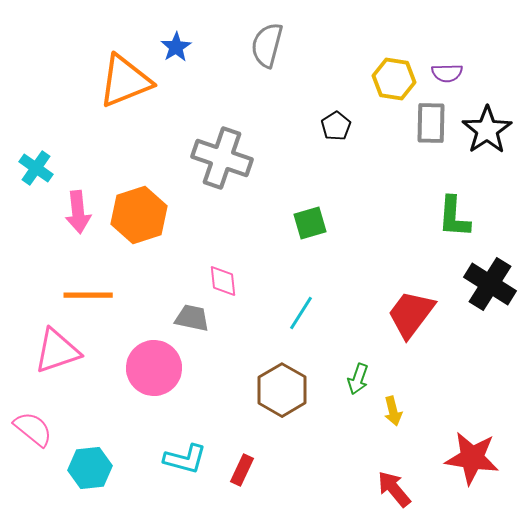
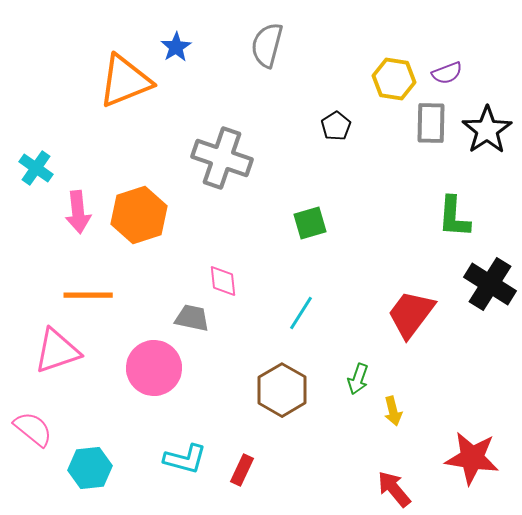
purple semicircle: rotated 20 degrees counterclockwise
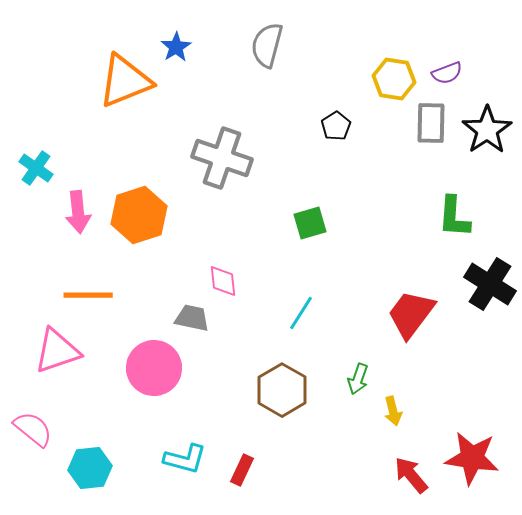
red arrow: moved 17 px right, 14 px up
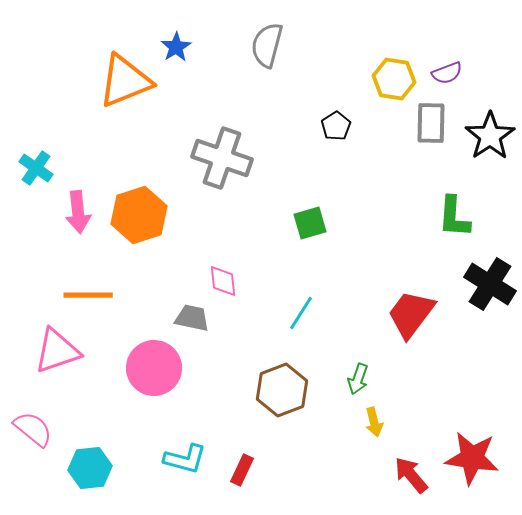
black star: moved 3 px right, 6 px down
brown hexagon: rotated 9 degrees clockwise
yellow arrow: moved 19 px left, 11 px down
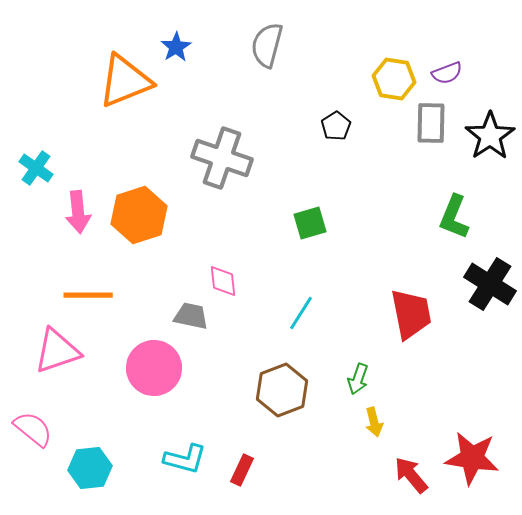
green L-shape: rotated 18 degrees clockwise
red trapezoid: rotated 132 degrees clockwise
gray trapezoid: moved 1 px left, 2 px up
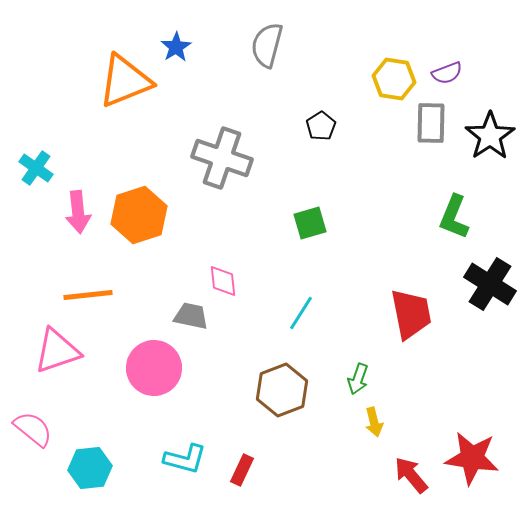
black pentagon: moved 15 px left
orange line: rotated 6 degrees counterclockwise
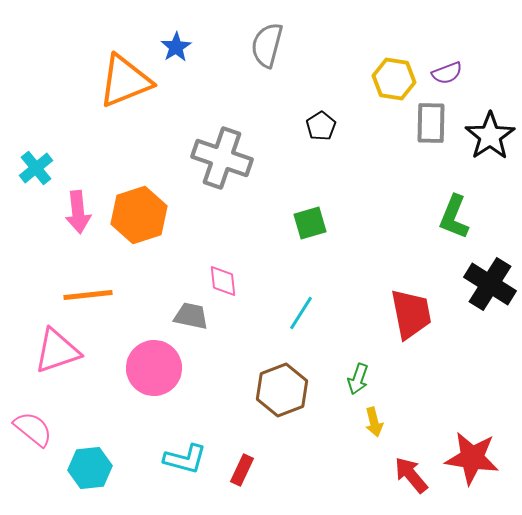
cyan cross: rotated 16 degrees clockwise
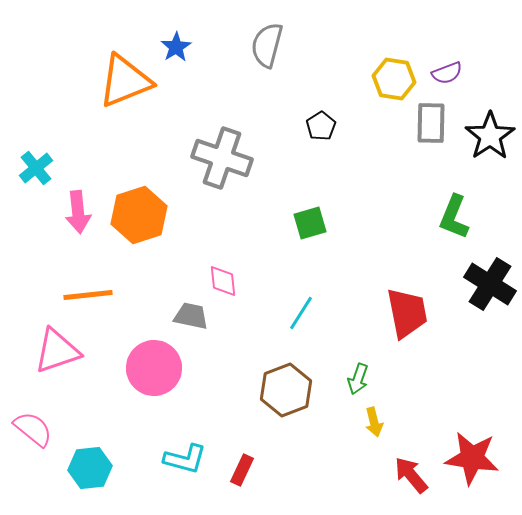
red trapezoid: moved 4 px left, 1 px up
brown hexagon: moved 4 px right
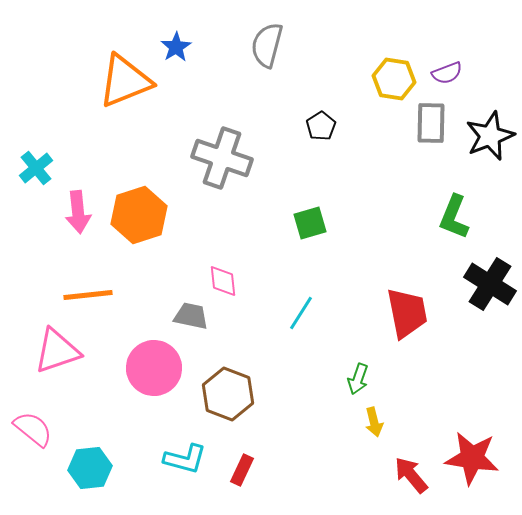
black star: rotated 12 degrees clockwise
brown hexagon: moved 58 px left, 4 px down; rotated 18 degrees counterclockwise
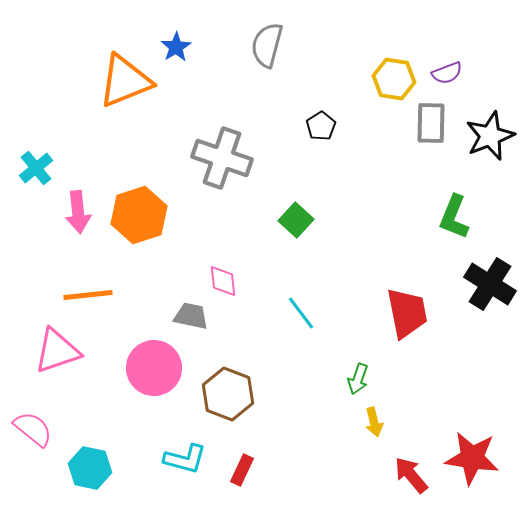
green square: moved 14 px left, 3 px up; rotated 32 degrees counterclockwise
cyan line: rotated 69 degrees counterclockwise
cyan hexagon: rotated 18 degrees clockwise
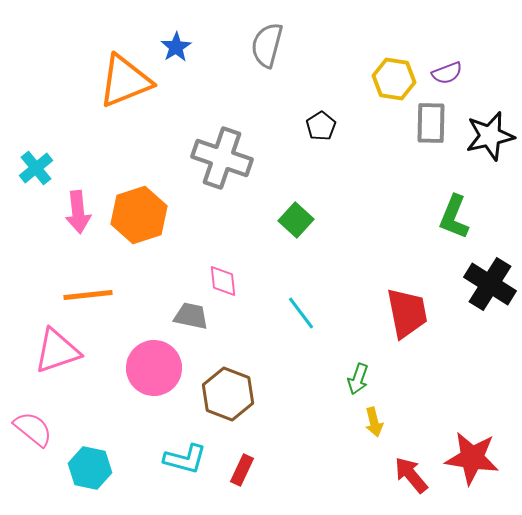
black star: rotated 9 degrees clockwise
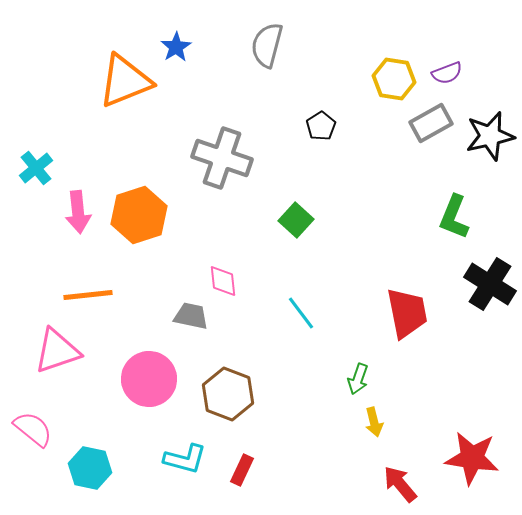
gray rectangle: rotated 60 degrees clockwise
pink circle: moved 5 px left, 11 px down
red arrow: moved 11 px left, 9 px down
